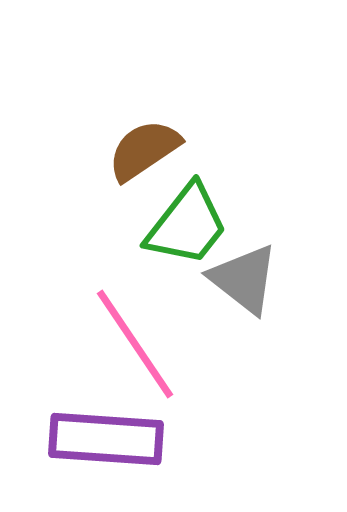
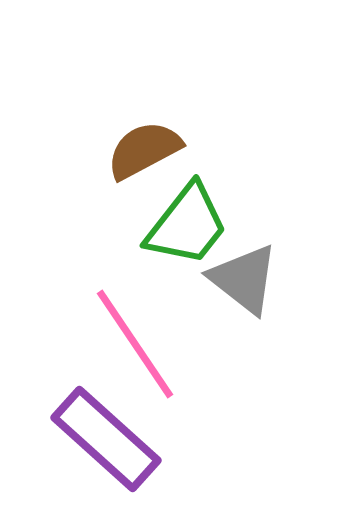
brown semicircle: rotated 6 degrees clockwise
purple rectangle: rotated 38 degrees clockwise
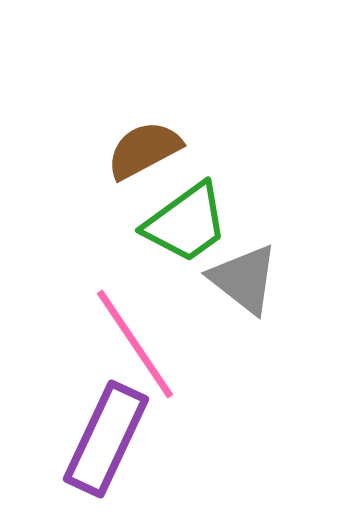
green trapezoid: moved 1 px left, 2 px up; rotated 16 degrees clockwise
purple rectangle: rotated 73 degrees clockwise
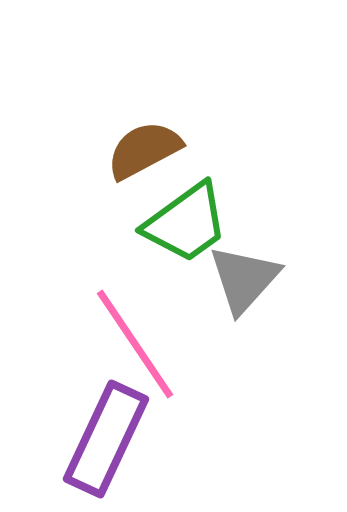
gray triangle: rotated 34 degrees clockwise
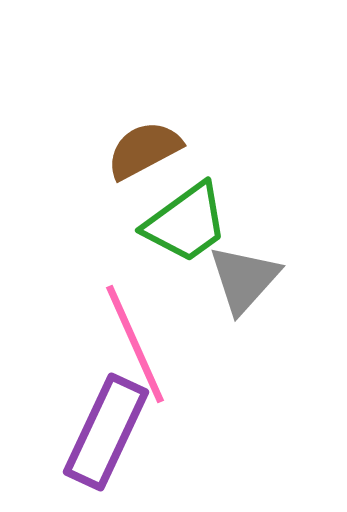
pink line: rotated 10 degrees clockwise
purple rectangle: moved 7 px up
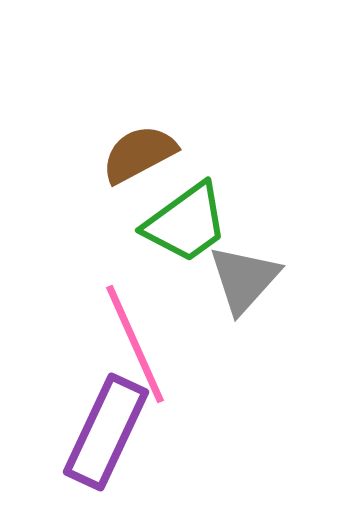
brown semicircle: moved 5 px left, 4 px down
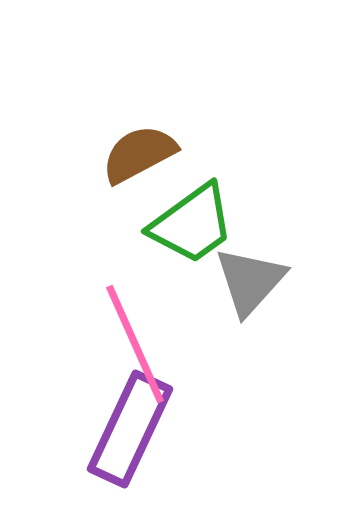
green trapezoid: moved 6 px right, 1 px down
gray triangle: moved 6 px right, 2 px down
purple rectangle: moved 24 px right, 3 px up
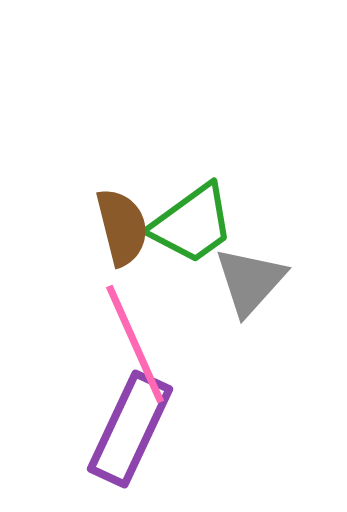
brown semicircle: moved 17 px left, 73 px down; rotated 104 degrees clockwise
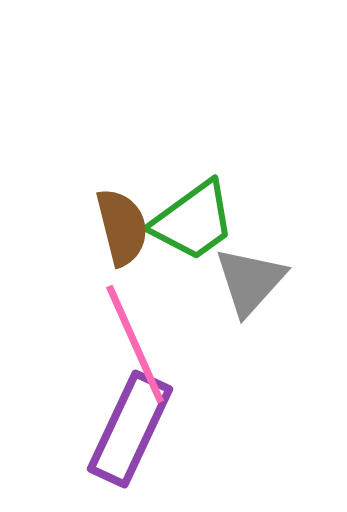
green trapezoid: moved 1 px right, 3 px up
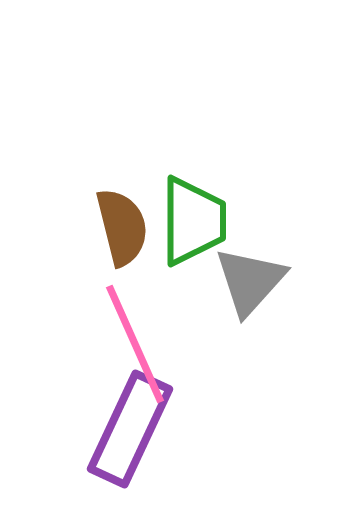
green trapezoid: rotated 54 degrees counterclockwise
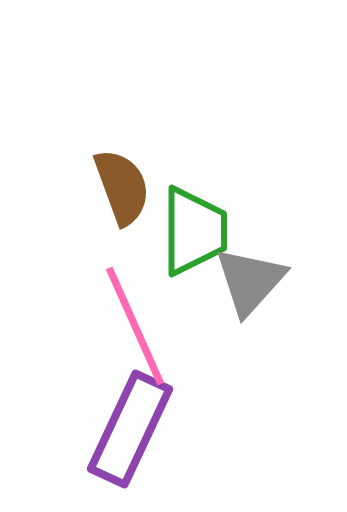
green trapezoid: moved 1 px right, 10 px down
brown semicircle: moved 40 px up; rotated 6 degrees counterclockwise
pink line: moved 18 px up
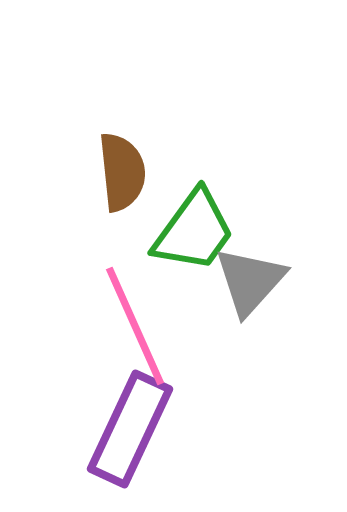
brown semicircle: moved 15 px up; rotated 14 degrees clockwise
green trapezoid: rotated 36 degrees clockwise
